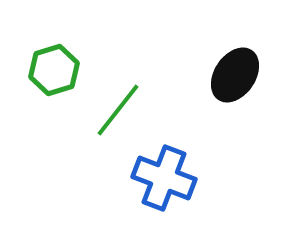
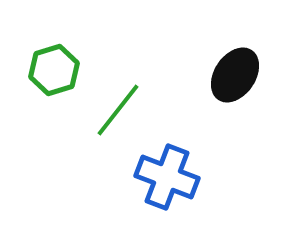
blue cross: moved 3 px right, 1 px up
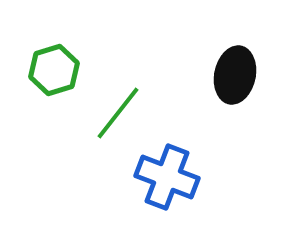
black ellipse: rotated 22 degrees counterclockwise
green line: moved 3 px down
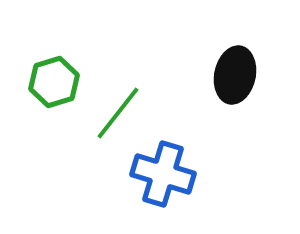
green hexagon: moved 12 px down
blue cross: moved 4 px left, 3 px up; rotated 4 degrees counterclockwise
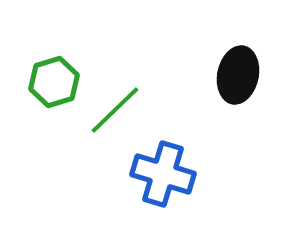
black ellipse: moved 3 px right
green line: moved 3 px left, 3 px up; rotated 8 degrees clockwise
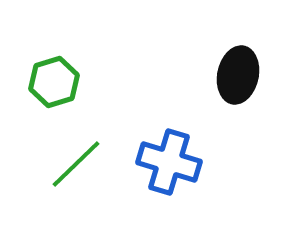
green line: moved 39 px left, 54 px down
blue cross: moved 6 px right, 12 px up
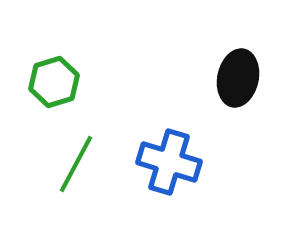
black ellipse: moved 3 px down
green line: rotated 18 degrees counterclockwise
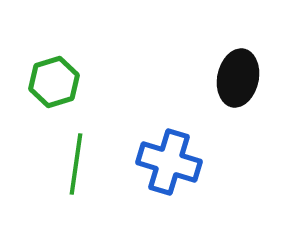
green line: rotated 20 degrees counterclockwise
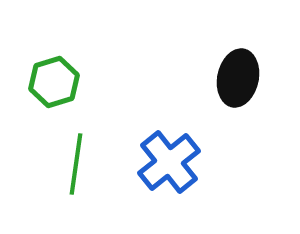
blue cross: rotated 34 degrees clockwise
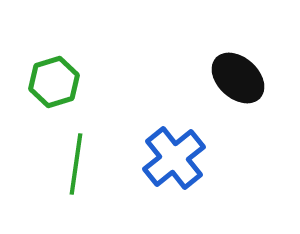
black ellipse: rotated 60 degrees counterclockwise
blue cross: moved 5 px right, 4 px up
